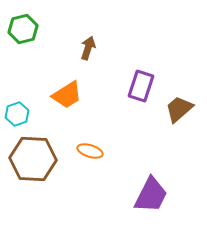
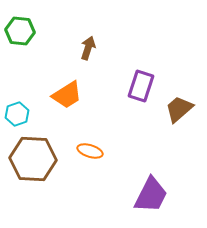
green hexagon: moved 3 px left, 2 px down; rotated 20 degrees clockwise
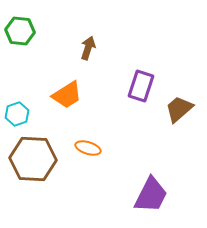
orange ellipse: moved 2 px left, 3 px up
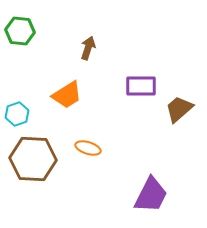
purple rectangle: rotated 72 degrees clockwise
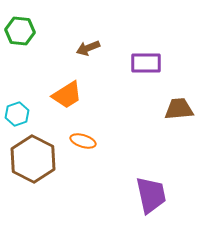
brown arrow: rotated 130 degrees counterclockwise
purple rectangle: moved 5 px right, 23 px up
brown trapezoid: rotated 36 degrees clockwise
orange ellipse: moved 5 px left, 7 px up
brown hexagon: rotated 24 degrees clockwise
purple trapezoid: rotated 39 degrees counterclockwise
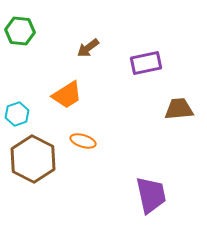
brown arrow: rotated 15 degrees counterclockwise
purple rectangle: rotated 12 degrees counterclockwise
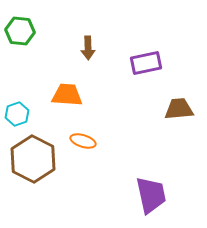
brown arrow: rotated 55 degrees counterclockwise
orange trapezoid: rotated 144 degrees counterclockwise
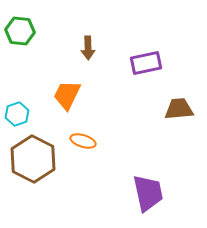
orange trapezoid: rotated 68 degrees counterclockwise
purple trapezoid: moved 3 px left, 2 px up
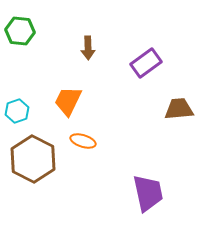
purple rectangle: rotated 24 degrees counterclockwise
orange trapezoid: moved 1 px right, 6 px down
cyan hexagon: moved 3 px up
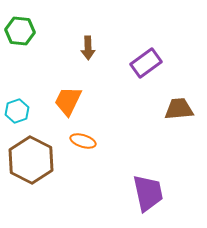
brown hexagon: moved 2 px left, 1 px down
